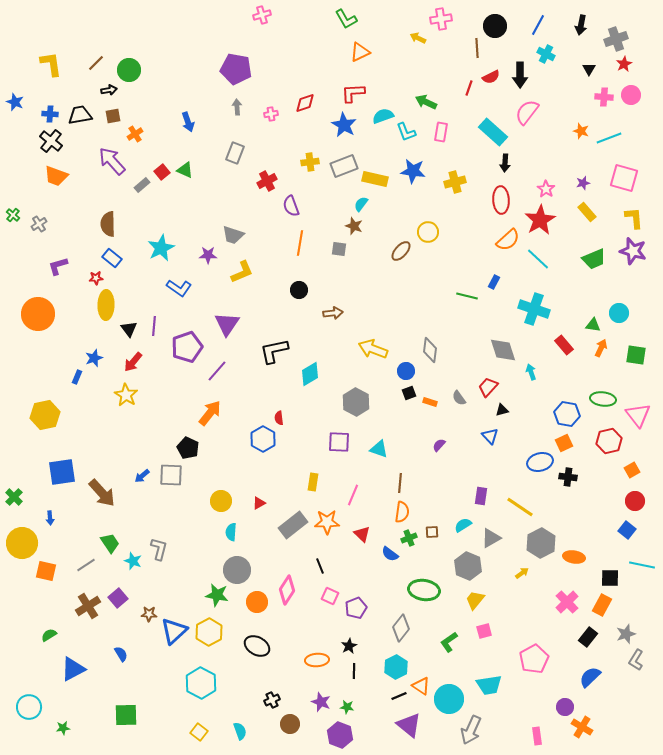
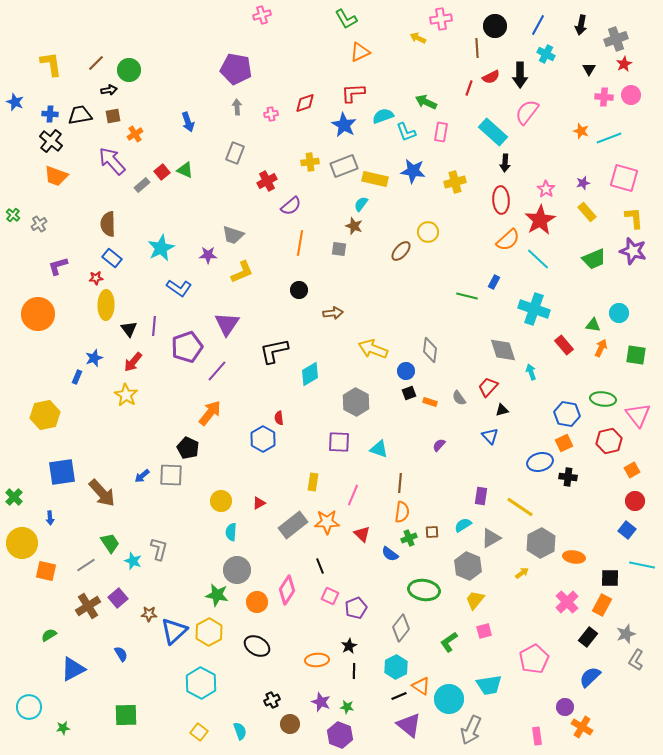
purple semicircle at (291, 206): rotated 110 degrees counterclockwise
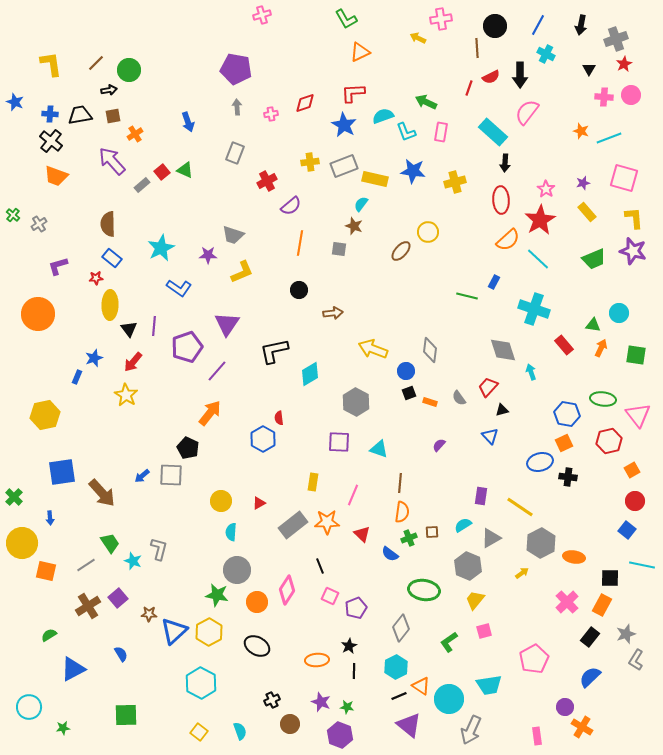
yellow ellipse at (106, 305): moved 4 px right
black rectangle at (588, 637): moved 2 px right
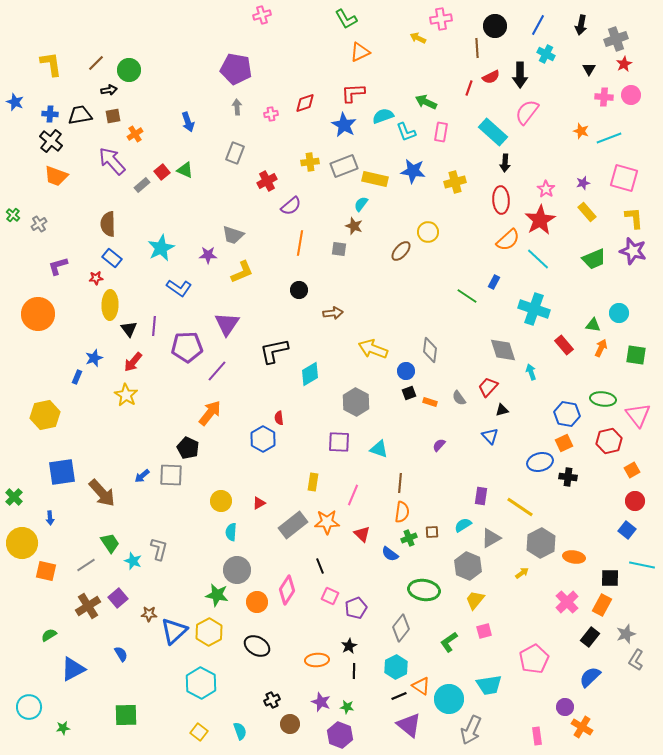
green line at (467, 296): rotated 20 degrees clockwise
purple pentagon at (187, 347): rotated 16 degrees clockwise
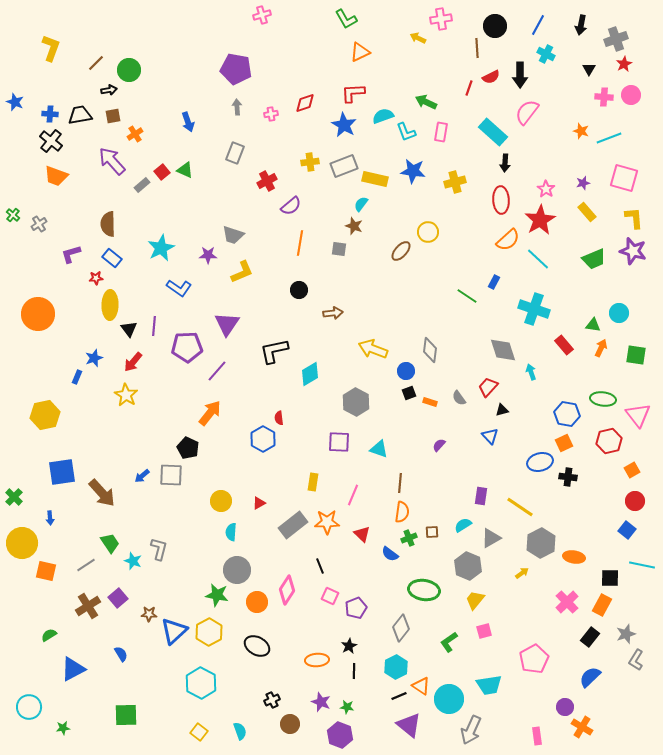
yellow L-shape at (51, 64): moved 16 px up; rotated 28 degrees clockwise
purple L-shape at (58, 266): moved 13 px right, 12 px up
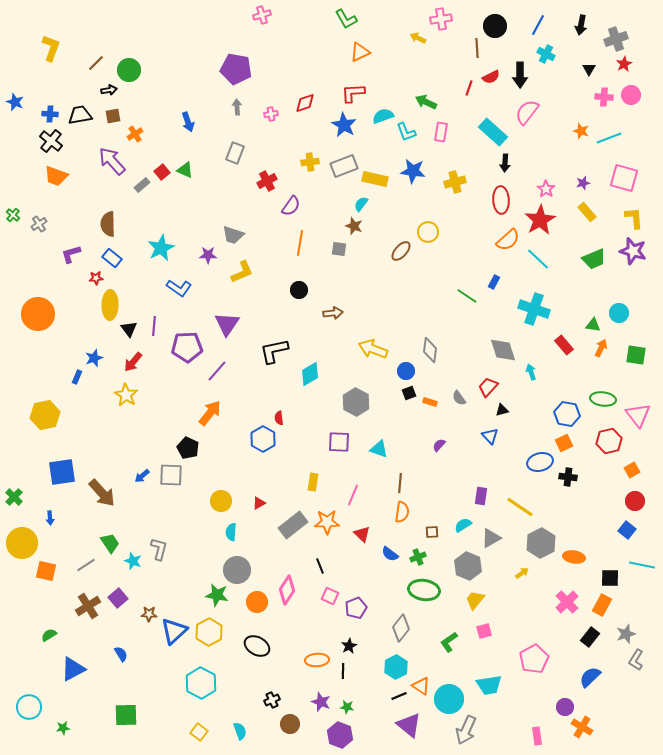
purple semicircle at (291, 206): rotated 15 degrees counterclockwise
green cross at (409, 538): moved 9 px right, 19 px down
black line at (354, 671): moved 11 px left
gray arrow at (471, 730): moved 5 px left
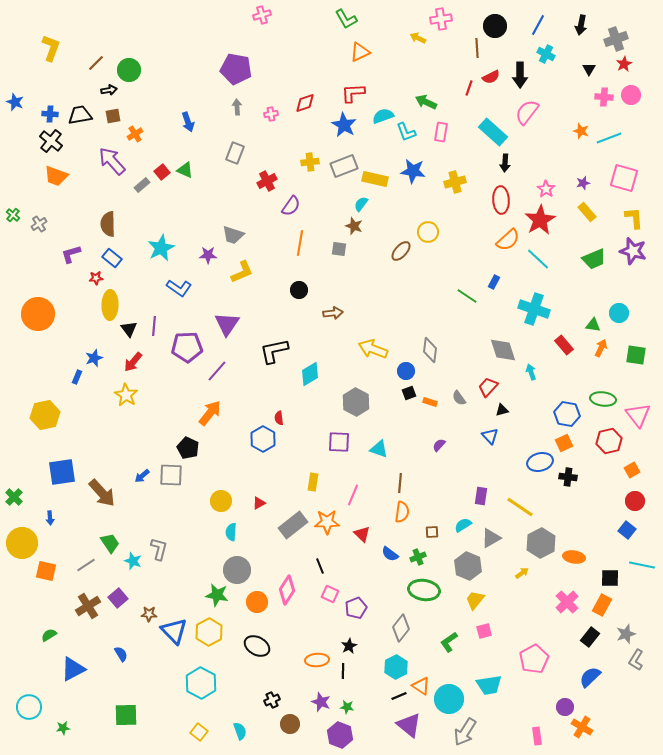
pink square at (330, 596): moved 2 px up
blue triangle at (174, 631): rotated 32 degrees counterclockwise
gray arrow at (466, 730): moved 1 px left, 2 px down; rotated 8 degrees clockwise
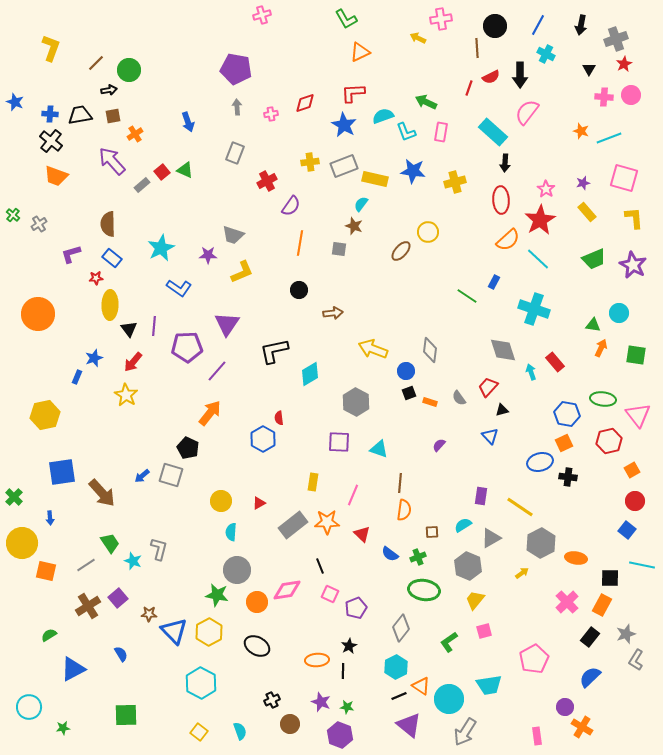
purple star at (633, 251): moved 14 px down; rotated 12 degrees clockwise
red rectangle at (564, 345): moved 9 px left, 17 px down
gray square at (171, 475): rotated 15 degrees clockwise
orange semicircle at (402, 512): moved 2 px right, 2 px up
orange ellipse at (574, 557): moved 2 px right, 1 px down
pink diamond at (287, 590): rotated 48 degrees clockwise
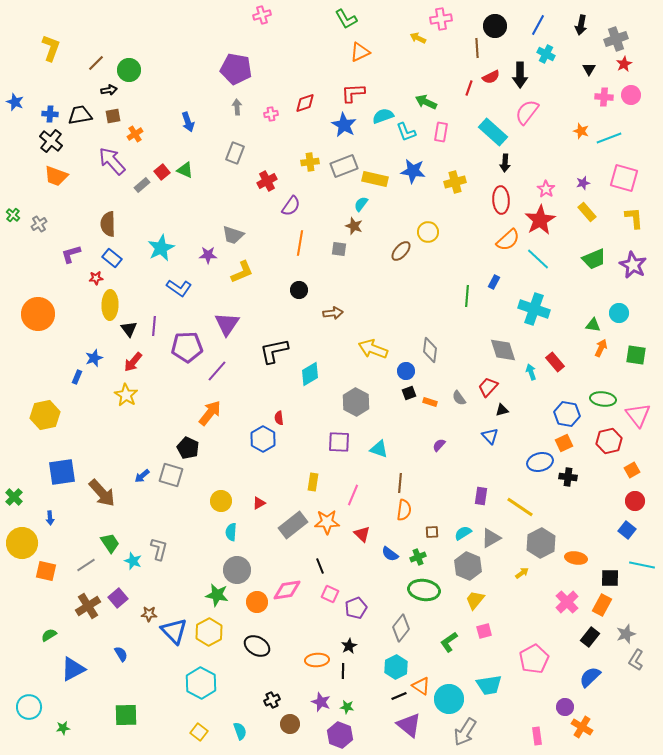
green line at (467, 296): rotated 60 degrees clockwise
cyan semicircle at (463, 525): moved 8 px down
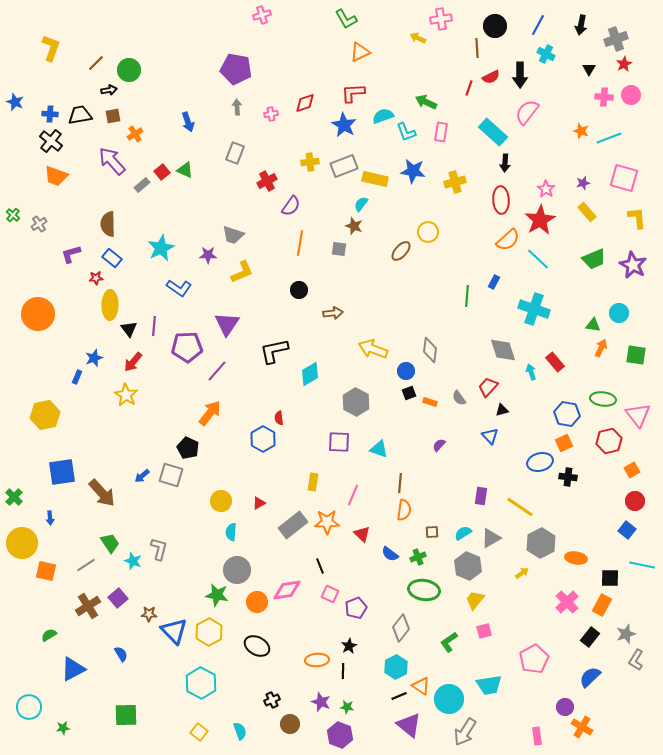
yellow L-shape at (634, 218): moved 3 px right
